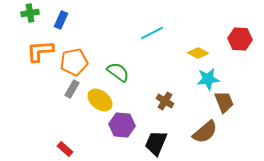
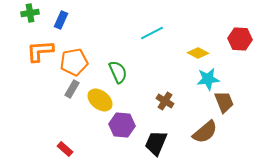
green semicircle: rotated 30 degrees clockwise
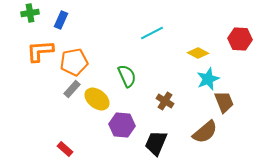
green semicircle: moved 9 px right, 4 px down
cyan star: rotated 15 degrees counterclockwise
gray rectangle: rotated 12 degrees clockwise
yellow ellipse: moved 3 px left, 1 px up
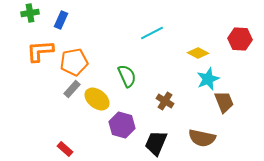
purple hexagon: rotated 10 degrees clockwise
brown semicircle: moved 3 px left, 6 px down; rotated 52 degrees clockwise
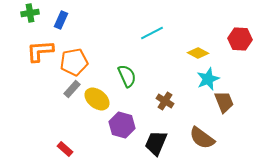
brown semicircle: rotated 24 degrees clockwise
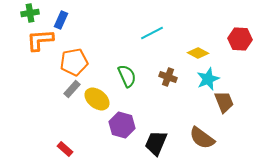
orange L-shape: moved 11 px up
brown cross: moved 3 px right, 24 px up; rotated 12 degrees counterclockwise
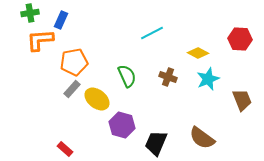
brown trapezoid: moved 18 px right, 2 px up
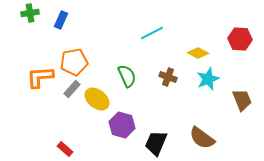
orange L-shape: moved 37 px down
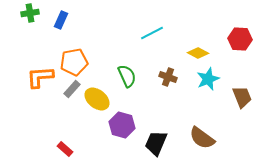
brown trapezoid: moved 3 px up
